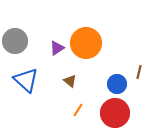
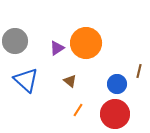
brown line: moved 1 px up
red circle: moved 1 px down
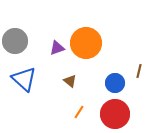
purple triangle: rotated 14 degrees clockwise
blue triangle: moved 2 px left, 1 px up
blue circle: moved 2 px left, 1 px up
orange line: moved 1 px right, 2 px down
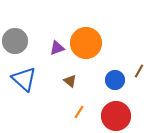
brown line: rotated 16 degrees clockwise
blue circle: moved 3 px up
red circle: moved 1 px right, 2 px down
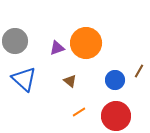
orange line: rotated 24 degrees clockwise
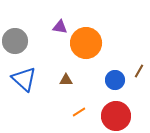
purple triangle: moved 3 px right, 21 px up; rotated 28 degrees clockwise
brown triangle: moved 4 px left, 1 px up; rotated 40 degrees counterclockwise
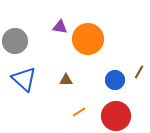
orange circle: moved 2 px right, 4 px up
brown line: moved 1 px down
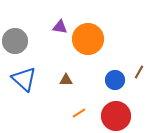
orange line: moved 1 px down
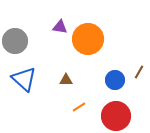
orange line: moved 6 px up
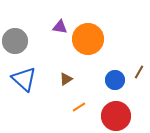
brown triangle: moved 1 px up; rotated 32 degrees counterclockwise
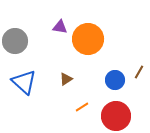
blue triangle: moved 3 px down
orange line: moved 3 px right
